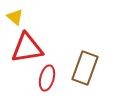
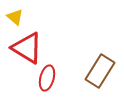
red triangle: rotated 40 degrees clockwise
brown rectangle: moved 15 px right, 3 px down; rotated 12 degrees clockwise
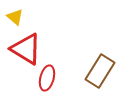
red triangle: moved 1 px left, 1 px down
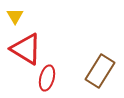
yellow triangle: moved 1 px up; rotated 18 degrees clockwise
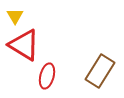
red triangle: moved 2 px left, 4 px up
red ellipse: moved 2 px up
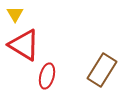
yellow triangle: moved 2 px up
brown rectangle: moved 2 px right, 1 px up
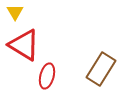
yellow triangle: moved 2 px up
brown rectangle: moved 1 px left, 1 px up
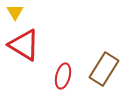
brown rectangle: moved 3 px right
red ellipse: moved 16 px right
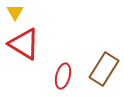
red triangle: moved 1 px up
